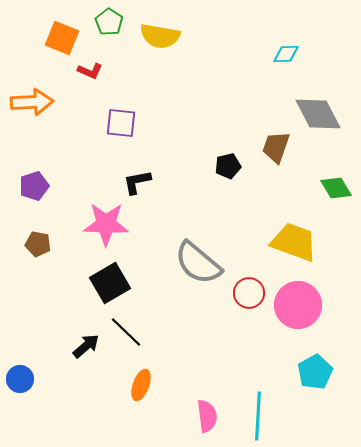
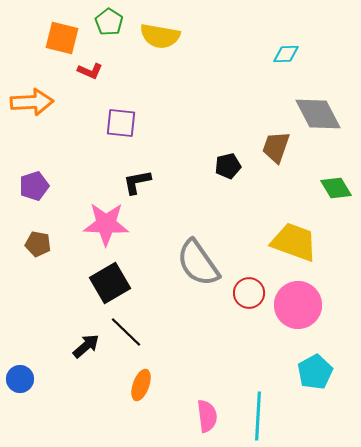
orange square: rotated 8 degrees counterclockwise
gray semicircle: rotated 15 degrees clockwise
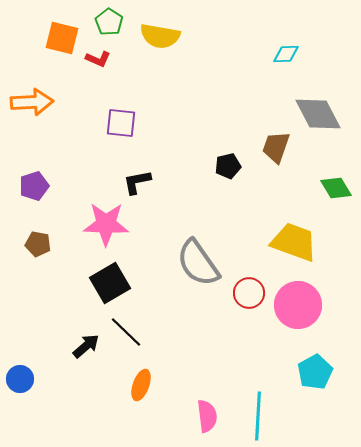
red L-shape: moved 8 px right, 12 px up
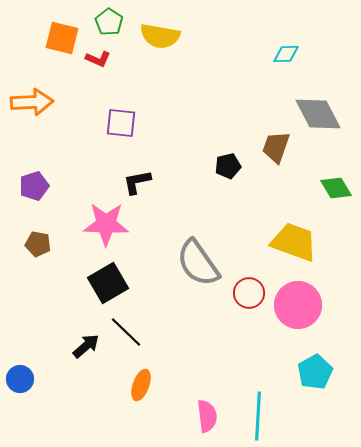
black square: moved 2 px left
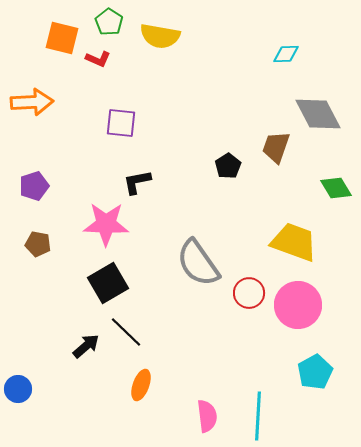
black pentagon: rotated 20 degrees counterclockwise
blue circle: moved 2 px left, 10 px down
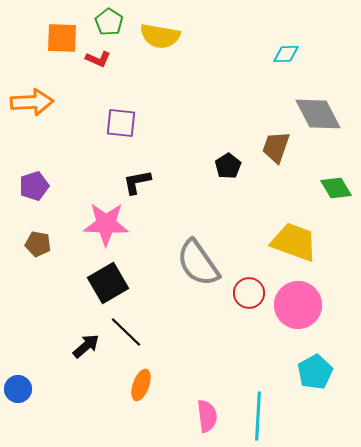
orange square: rotated 12 degrees counterclockwise
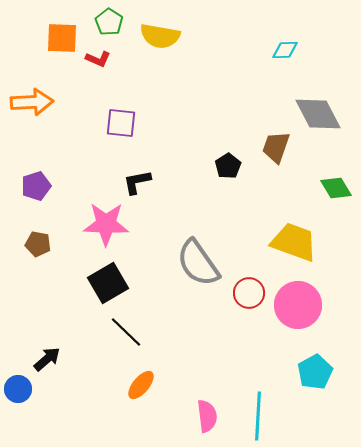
cyan diamond: moved 1 px left, 4 px up
purple pentagon: moved 2 px right
black arrow: moved 39 px left, 13 px down
orange ellipse: rotated 20 degrees clockwise
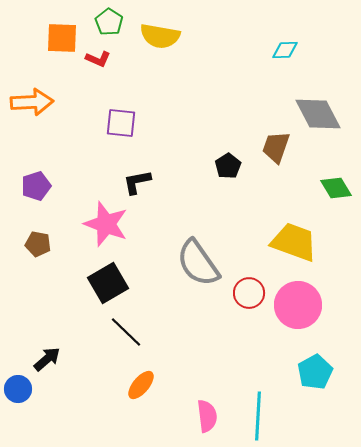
pink star: rotated 18 degrees clockwise
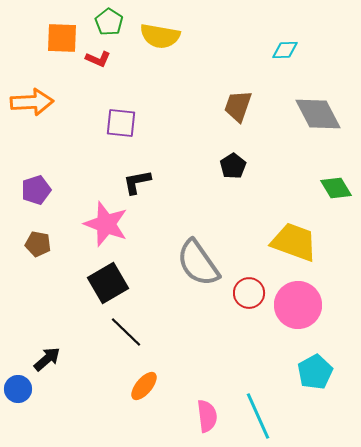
brown trapezoid: moved 38 px left, 41 px up
black pentagon: moved 5 px right
purple pentagon: moved 4 px down
orange ellipse: moved 3 px right, 1 px down
cyan line: rotated 27 degrees counterclockwise
